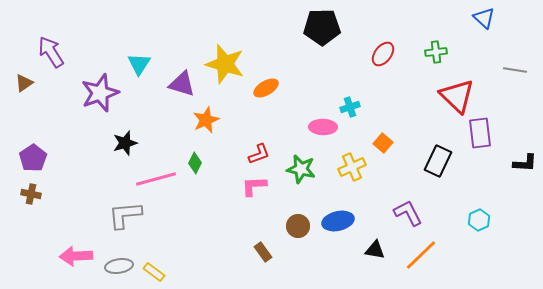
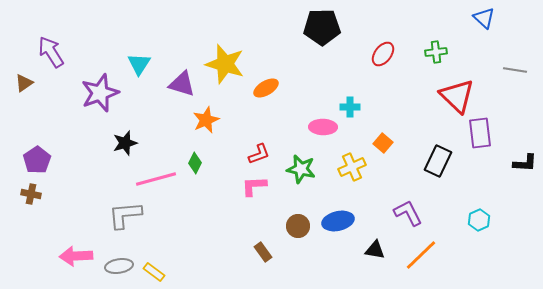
cyan cross: rotated 18 degrees clockwise
purple pentagon: moved 4 px right, 2 px down
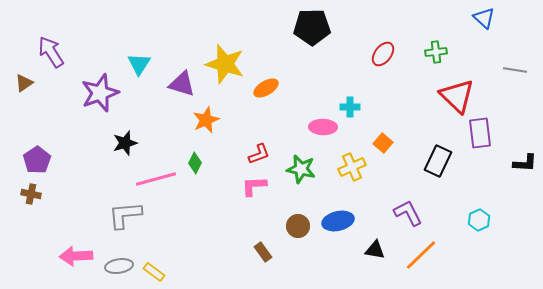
black pentagon: moved 10 px left
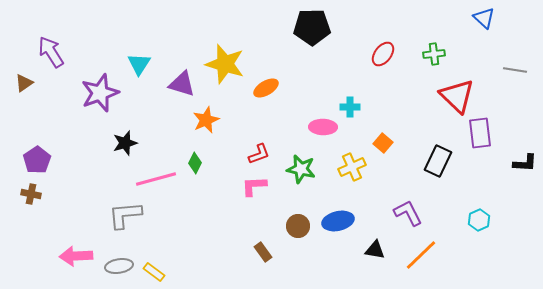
green cross: moved 2 px left, 2 px down
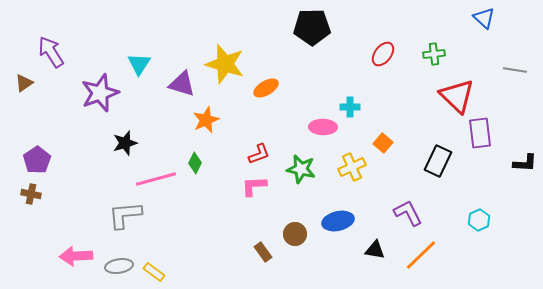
brown circle: moved 3 px left, 8 px down
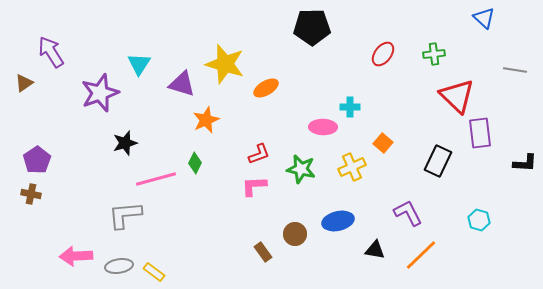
cyan hexagon: rotated 20 degrees counterclockwise
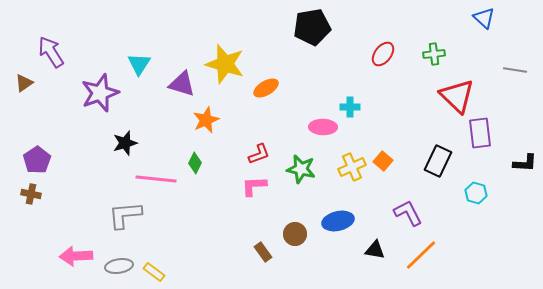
black pentagon: rotated 9 degrees counterclockwise
orange square: moved 18 px down
pink line: rotated 21 degrees clockwise
cyan hexagon: moved 3 px left, 27 px up
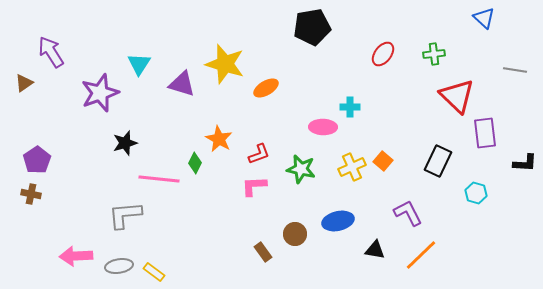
orange star: moved 13 px right, 19 px down; rotated 20 degrees counterclockwise
purple rectangle: moved 5 px right
pink line: moved 3 px right
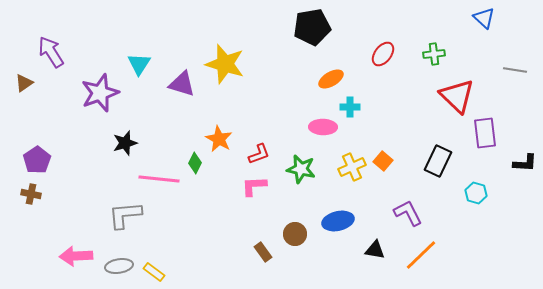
orange ellipse: moved 65 px right, 9 px up
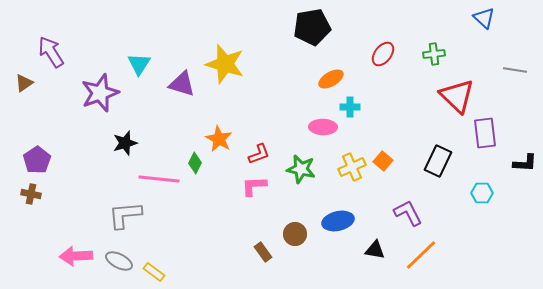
cyan hexagon: moved 6 px right; rotated 15 degrees counterclockwise
gray ellipse: moved 5 px up; rotated 36 degrees clockwise
